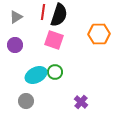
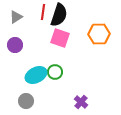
pink square: moved 6 px right, 2 px up
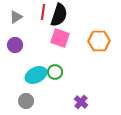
orange hexagon: moved 7 px down
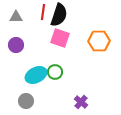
gray triangle: rotated 32 degrees clockwise
purple circle: moved 1 px right
